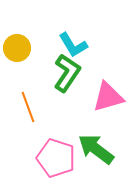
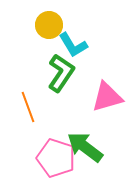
yellow circle: moved 32 px right, 23 px up
green L-shape: moved 6 px left
pink triangle: moved 1 px left
green arrow: moved 11 px left, 2 px up
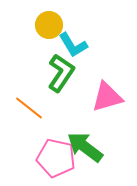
orange line: moved 1 px right, 1 px down; rotated 32 degrees counterclockwise
pink pentagon: rotated 6 degrees counterclockwise
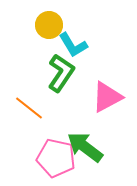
pink triangle: rotated 12 degrees counterclockwise
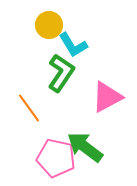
orange line: rotated 16 degrees clockwise
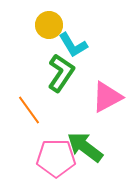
orange line: moved 2 px down
pink pentagon: rotated 12 degrees counterclockwise
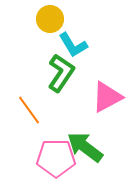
yellow circle: moved 1 px right, 6 px up
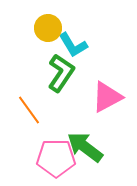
yellow circle: moved 2 px left, 9 px down
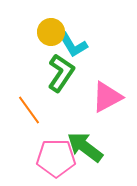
yellow circle: moved 3 px right, 4 px down
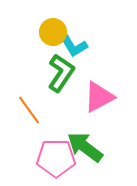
yellow circle: moved 2 px right
pink triangle: moved 8 px left
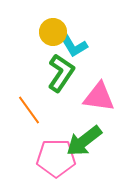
pink triangle: rotated 36 degrees clockwise
green arrow: moved 1 px left, 6 px up; rotated 75 degrees counterclockwise
